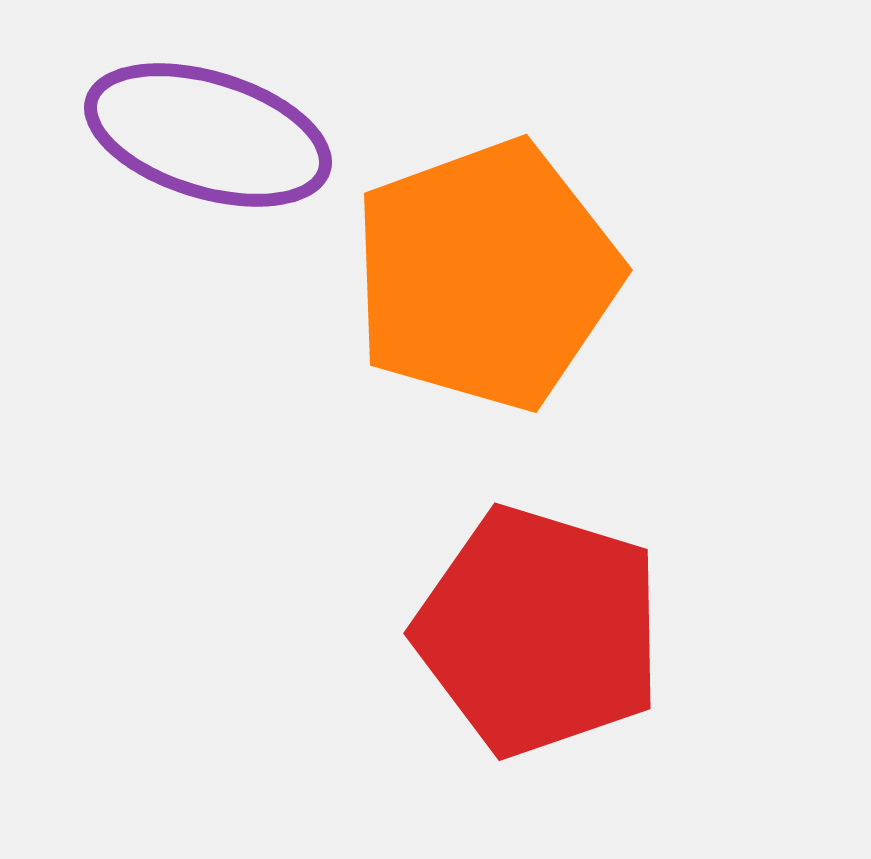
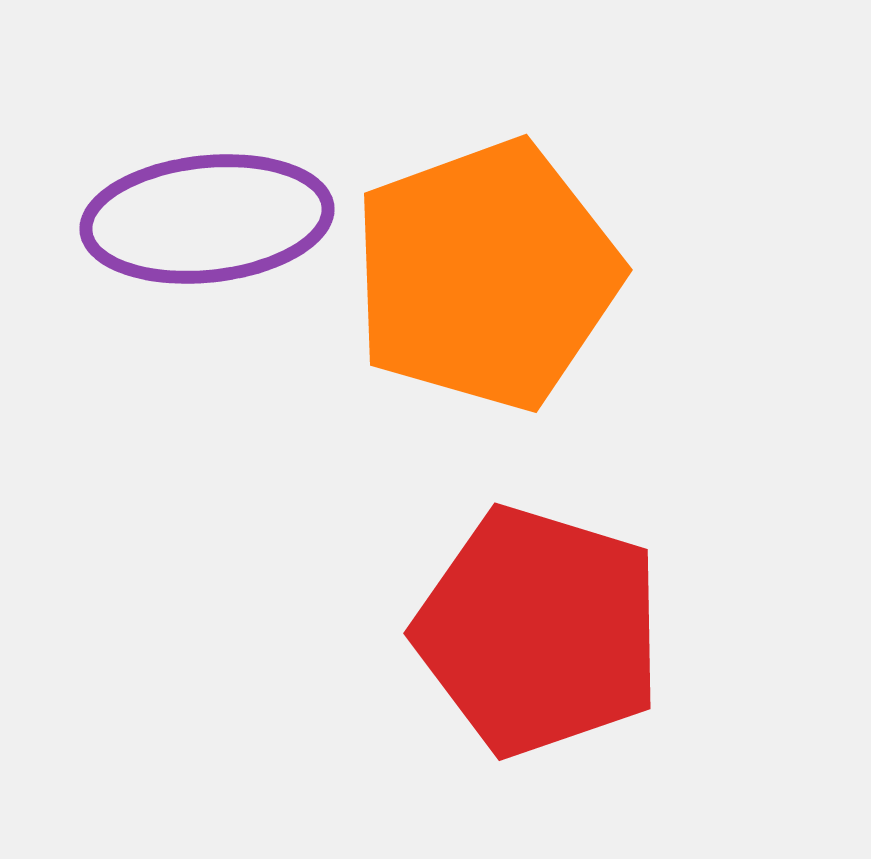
purple ellipse: moved 1 px left, 84 px down; rotated 23 degrees counterclockwise
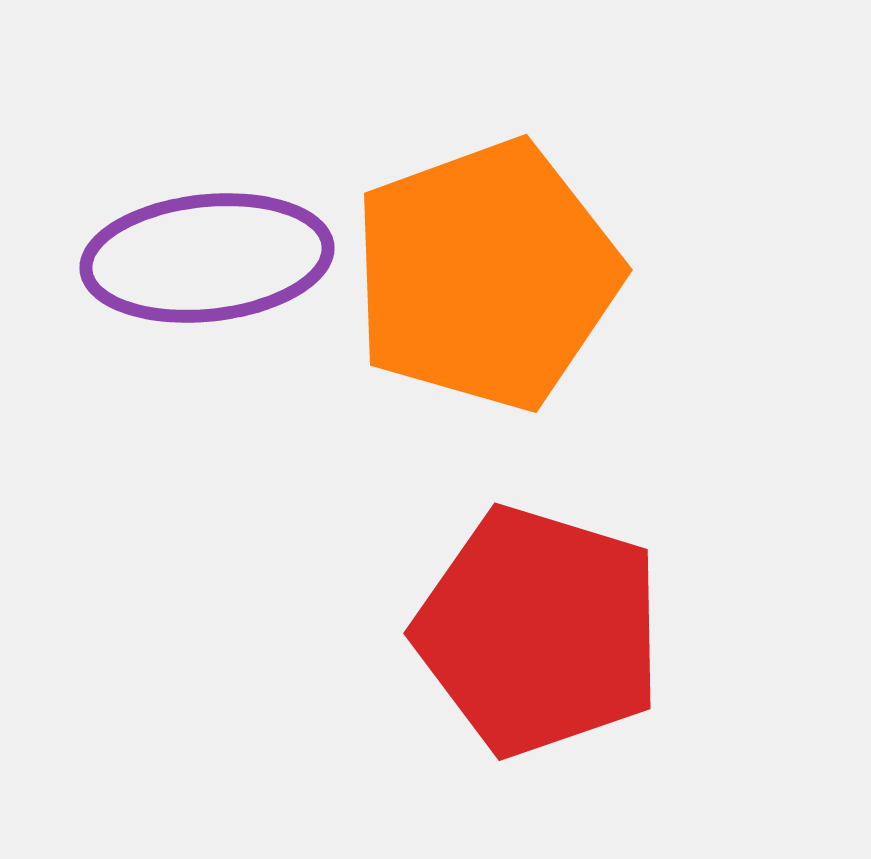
purple ellipse: moved 39 px down
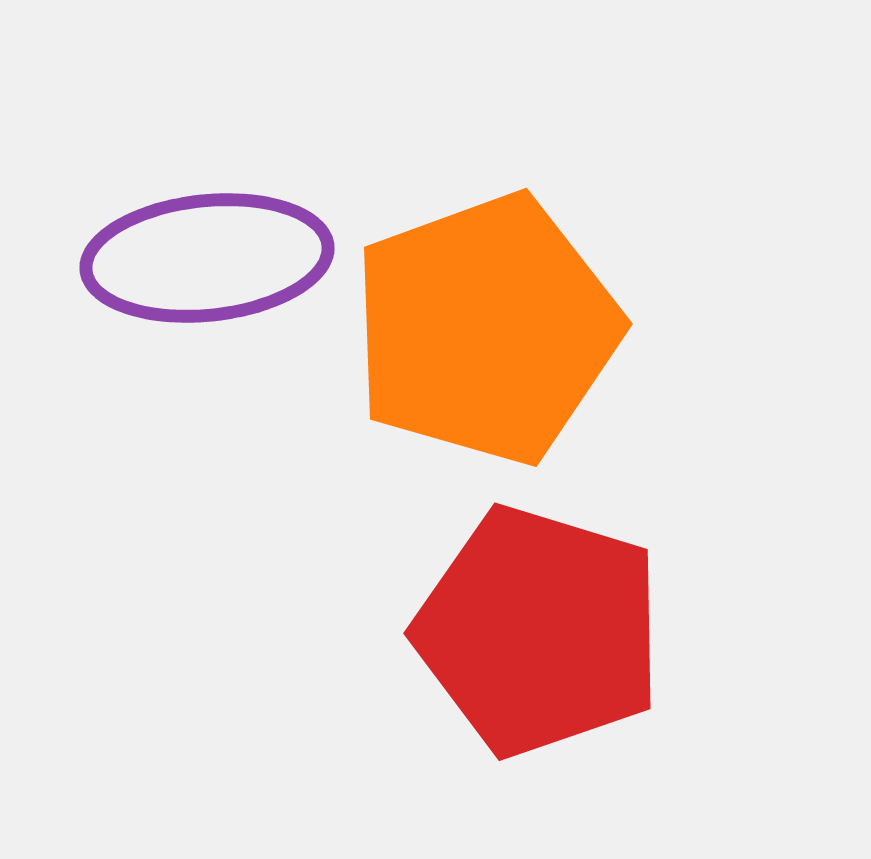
orange pentagon: moved 54 px down
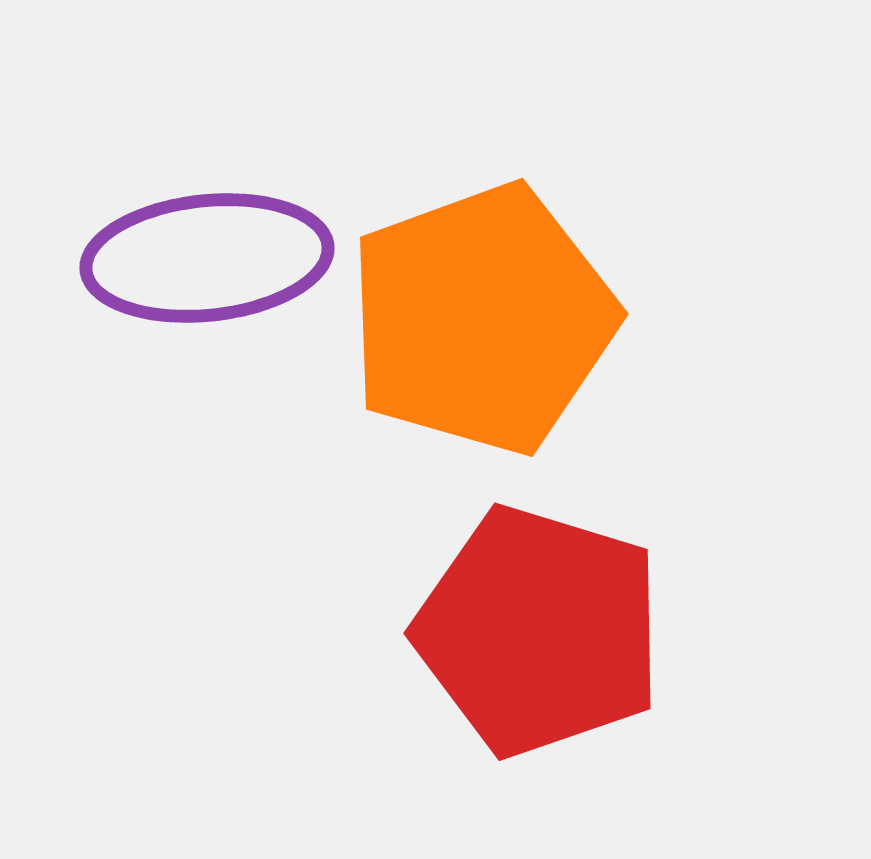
orange pentagon: moved 4 px left, 10 px up
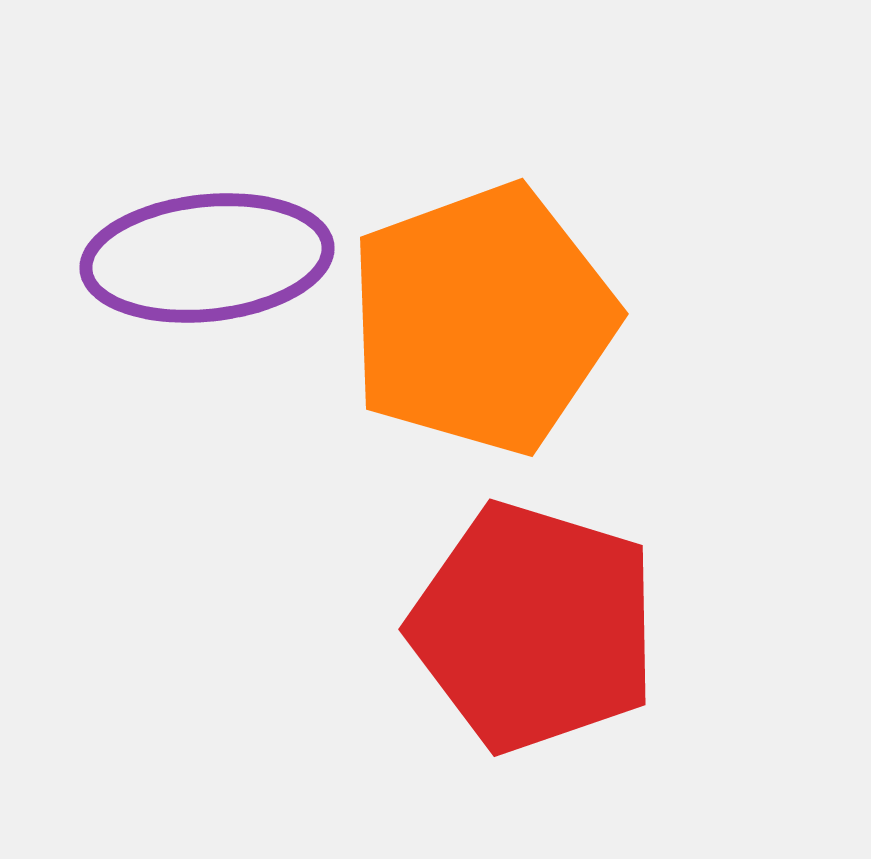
red pentagon: moved 5 px left, 4 px up
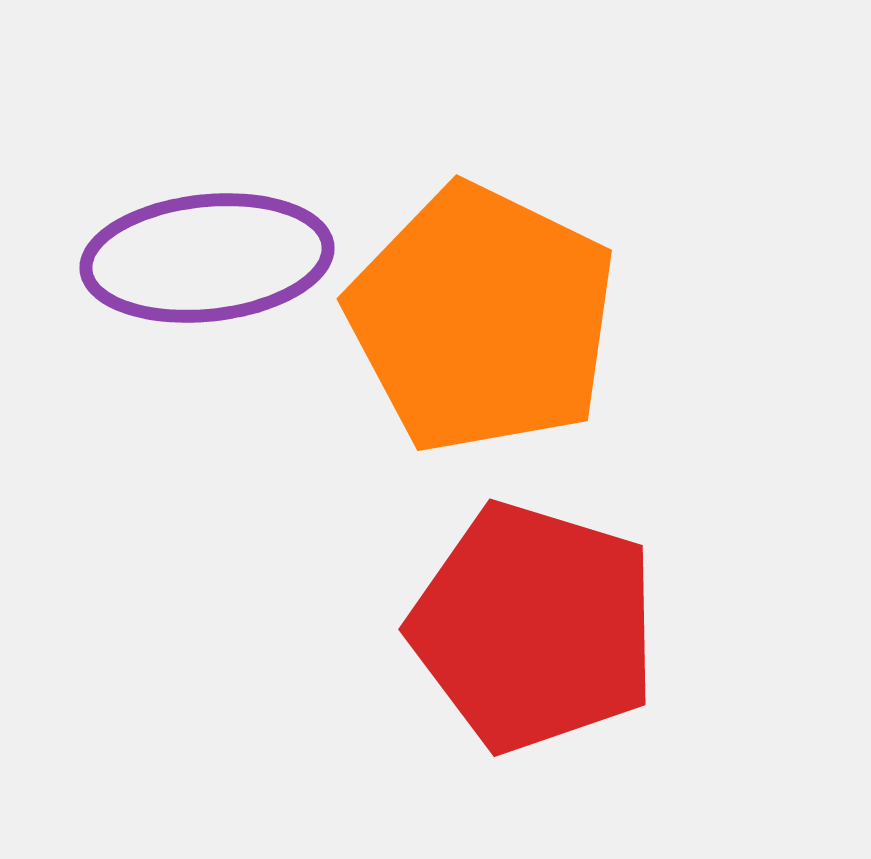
orange pentagon: rotated 26 degrees counterclockwise
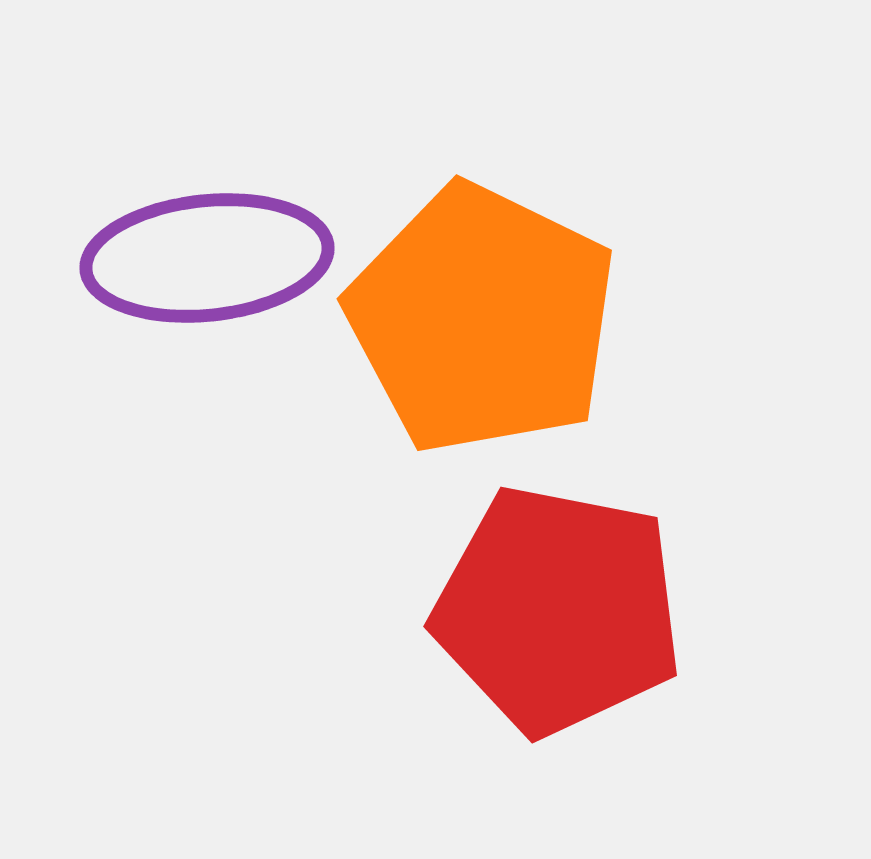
red pentagon: moved 24 px right, 17 px up; rotated 6 degrees counterclockwise
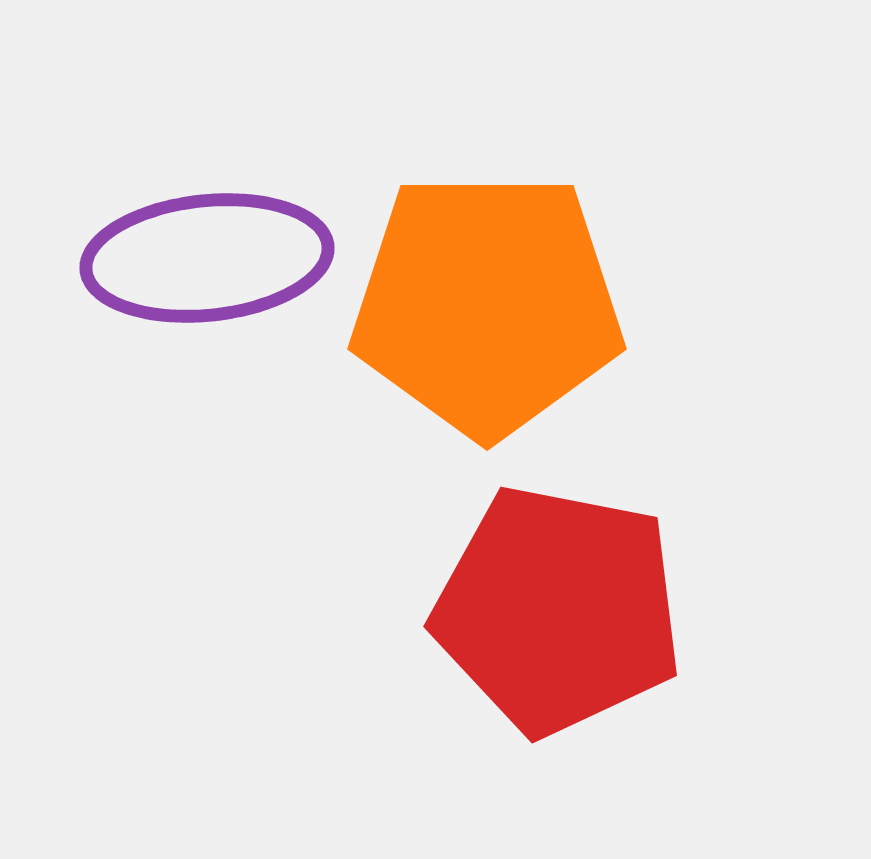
orange pentagon: moved 5 px right, 15 px up; rotated 26 degrees counterclockwise
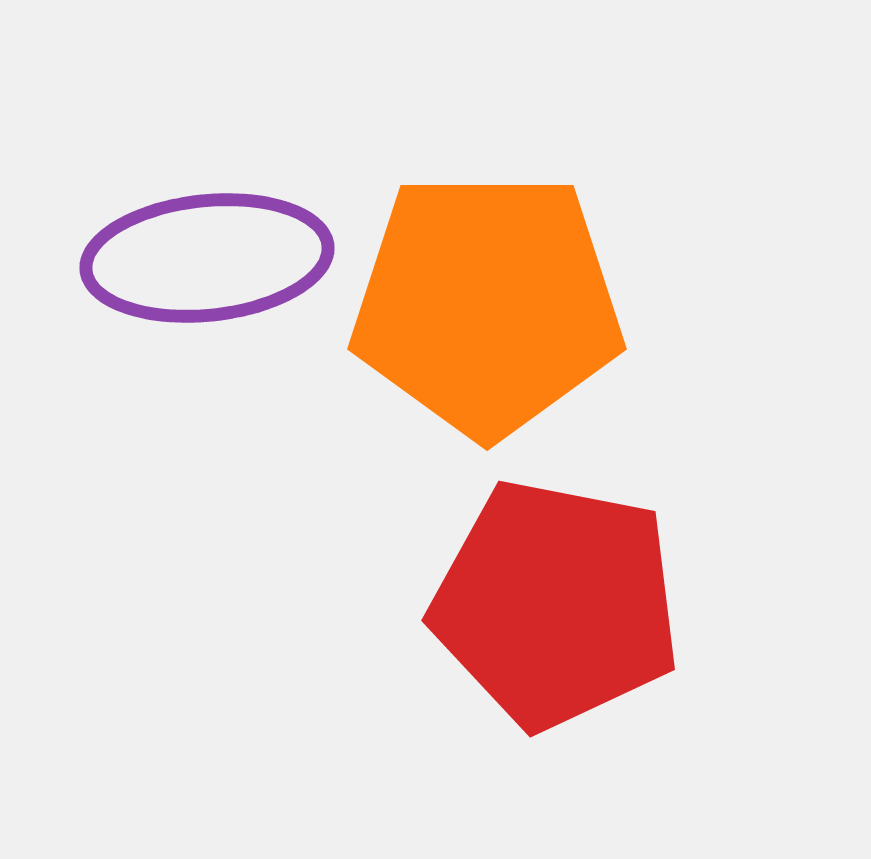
red pentagon: moved 2 px left, 6 px up
